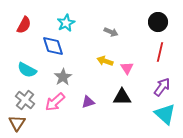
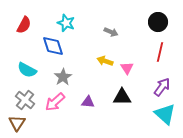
cyan star: rotated 24 degrees counterclockwise
purple triangle: rotated 24 degrees clockwise
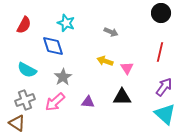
black circle: moved 3 px right, 9 px up
purple arrow: moved 2 px right
gray cross: rotated 30 degrees clockwise
brown triangle: rotated 30 degrees counterclockwise
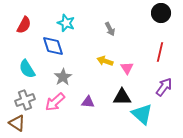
gray arrow: moved 1 px left, 3 px up; rotated 40 degrees clockwise
cyan semicircle: moved 1 px up; rotated 30 degrees clockwise
cyan triangle: moved 23 px left
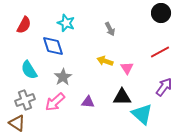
red line: rotated 48 degrees clockwise
cyan semicircle: moved 2 px right, 1 px down
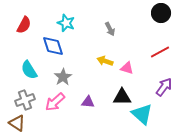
pink triangle: rotated 40 degrees counterclockwise
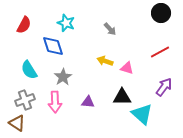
gray arrow: rotated 16 degrees counterclockwise
pink arrow: rotated 50 degrees counterclockwise
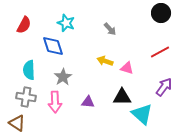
cyan semicircle: rotated 30 degrees clockwise
gray cross: moved 1 px right, 3 px up; rotated 30 degrees clockwise
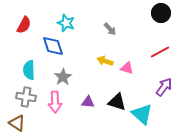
black triangle: moved 5 px left, 5 px down; rotated 18 degrees clockwise
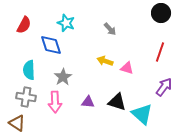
blue diamond: moved 2 px left, 1 px up
red line: rotated 42 degrees counterclockwise
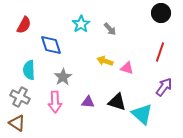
cyan star: moved 15 px right, 1 px down; rotated 18 degrees clockwise
gray cross: moved 6 px left; rotated 18 degrees clockwise
